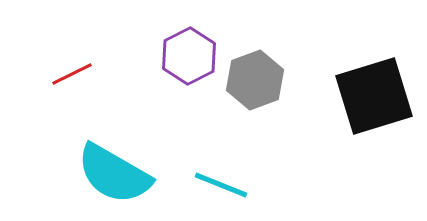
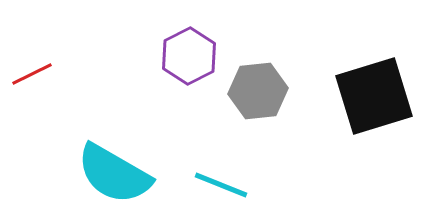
red line: moved 40 px left
gray hexagon: moved 3 px right, 11 px down; rotated 14 degrees clockwise
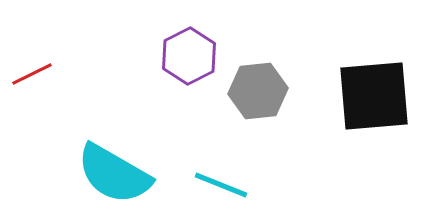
black square: rotated 12 degrees clockwise
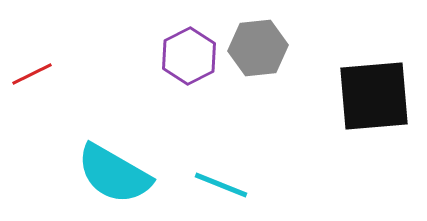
gray hexagon: moved 43 px up
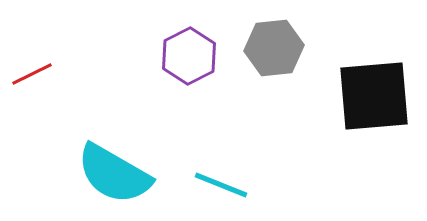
gray hexagon: moved 16 px right
